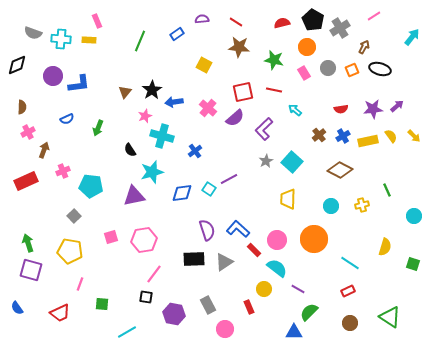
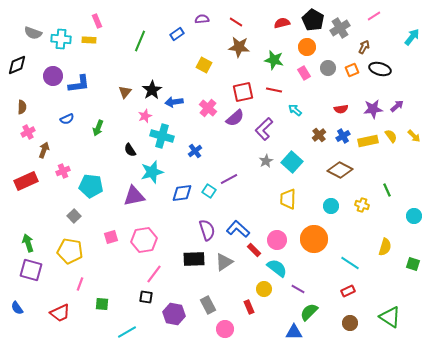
cyan square at (209, 189): moved 2 px down
yellow cross at (362, 205): rotated 32 degrees clockwise
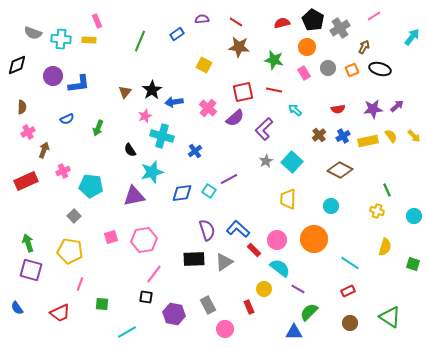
red semicircle at (341, 109): moved 3 px left
yellow cross at (362, 205): moved 15 px right, 6 px down
cyan semicircle at (277, 268): moved 3 px right
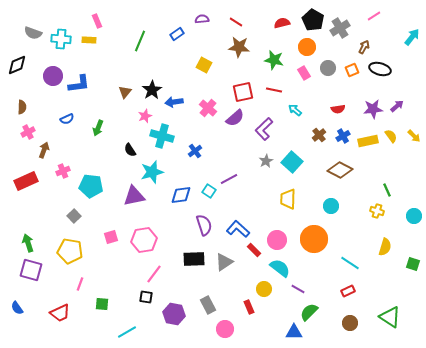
blue diamond at (182, 193): moved 1 px left, 2 px down
purple semicircle at (207, 230): moved 3 px left, 5 px up
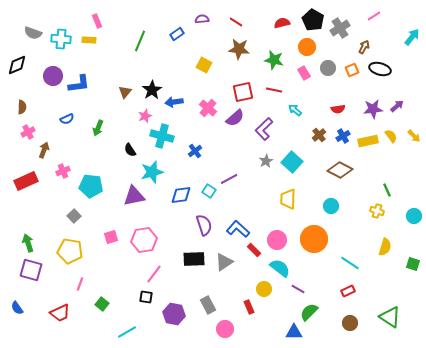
brown star at (239, 47): moved 2 px down
green square at (102, 304): rotated 32 degrees clockwise
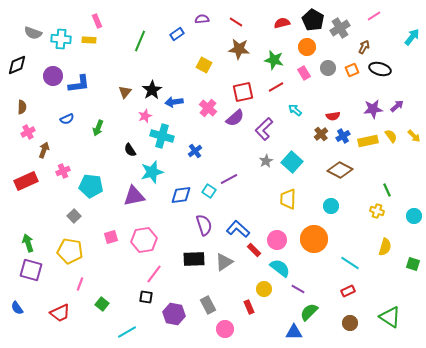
red line at (274, 90): moved 2 px right, 3 px up; rotated 42 degrees counterclockwise
red semicircle at (338, 109): moved 5 px left, 7 px down
brown cross at (319, 135): moved 2 px right, 1 px up
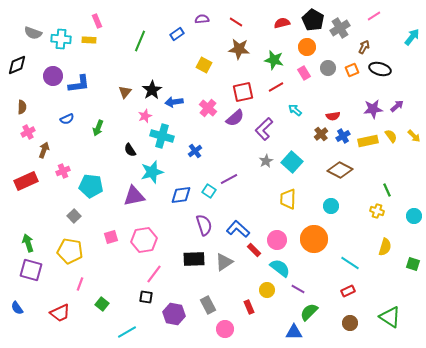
yellow circle at (264, 289): moved 3 px right, 1 px down
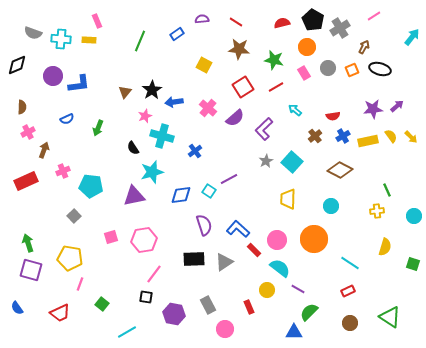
red square at (243, 92): moved 5 px up; rotated 20 degrees counterclockwise
brown cross at (321, 134): moved 6 px left, 2 px down
yellow arrow at (414, 136): moved 3 px left, 1 px down
black semicircle at (130, 150): moved 3 px right, 2 px up
yellow cross at (377, 211): rotated 24 degrees counterclockwise
yellow pentagon at (70, 251): moved 7 px down
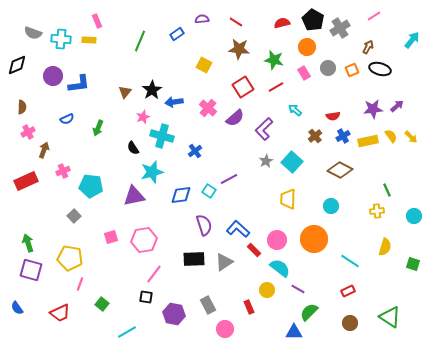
cyan arrow at (412, 37): moved 3 px down
brown arrow at (364, 47): moved 4 px right
pink star at (145, 116): moved 2 px left, 1 px down
cyan line at (350, 263): moved 2 px up
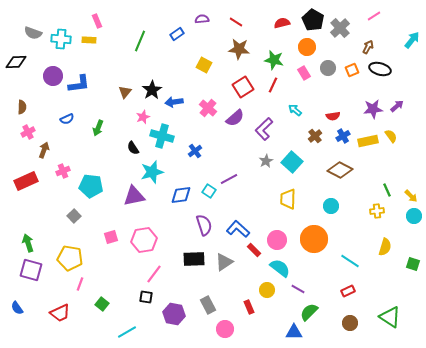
gray cross at (340, 28): rotated 12 degrees counterclockwise
black diamond at (17, 65): moved 1 px left, 3 px up; rotated 20 degrees clockwise
red line at (276, 87): moved 3 px left, 2 px up; rotated 35 degrees counterclockwise
yellow arrow at (411, 137): moved 59 px down
